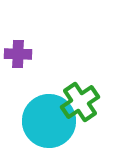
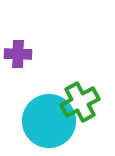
green cross: rotated 6 degrees clockwise
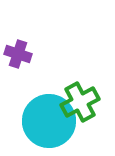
purple cross: rotated 16 degrees clockwise
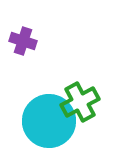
purple cross: moved 5 px right, 13 px up
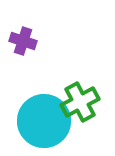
cyan circle: moved 5 px left
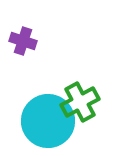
cyan circle: moved 4 px right
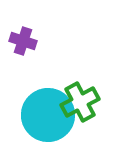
cyan circle: moved 6 px up
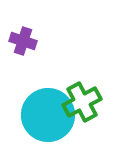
green cross: moved 2 px right
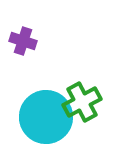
cyan circle: moved 2 px left, 2 px down
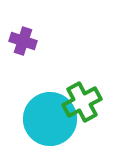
cyan circle: moved 4 px right, 2 px down
